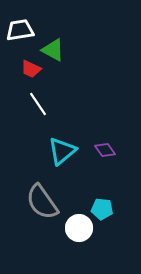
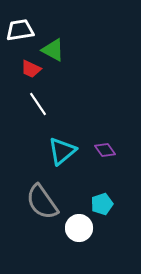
cyan pentagon: moved 5 px up; rotated 25 degrees counterclockwise
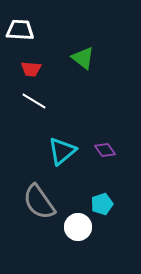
white trapezoid: rotated 12 degrees clockwise
green triangle: moved 30 px right, 8 px down; rotated 10 degrees clockwise
red trapezoid: rotated 20 degrees counterclockwise
white line: moved 4 px left, 3 px up; rotated 25 degrees counterclockwise
gray semicircle: moved 3 px left
white circle: moved 1 px left, 1 px up
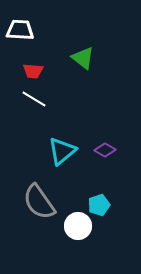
red trapezoid: moved 2 px right, 2 px down
white line: moved 2 px up
purple diamond: rotated 25 degrees counterclockwise
cyan pentagon: moved 3 px left, 1 px down
white circle: moved 1 px up
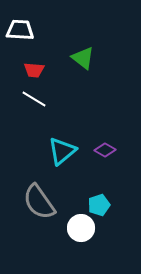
red trapezoid: moved 1 px right, 1 px up
white circle: moved 3 px right, 2 px down
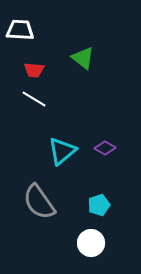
purple diamond: moved 2 px up
white circle: moved 10 px right, 15 px down
